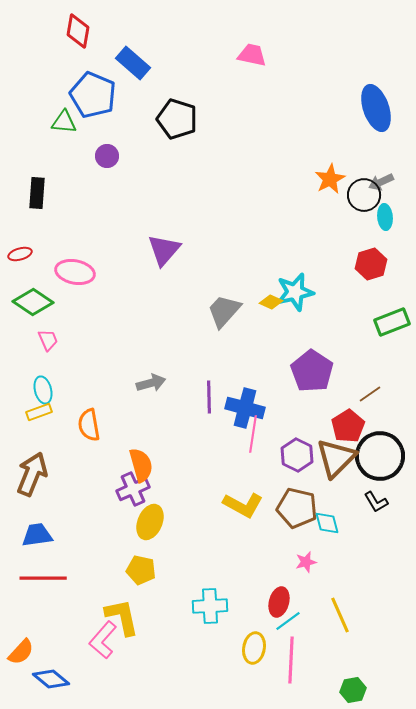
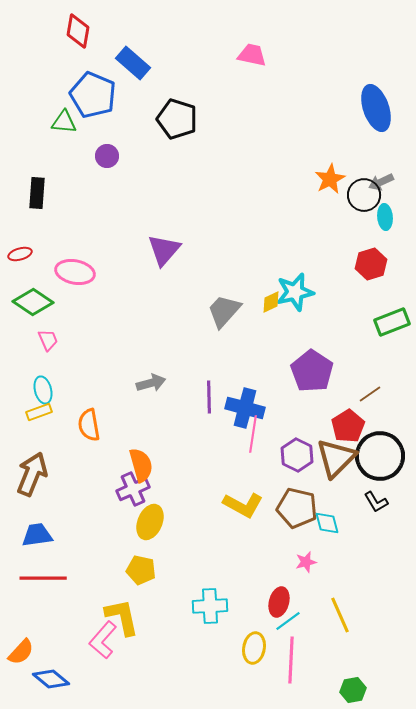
yellow diamond at (271, 302): rotated 50 degrees counterclockwise
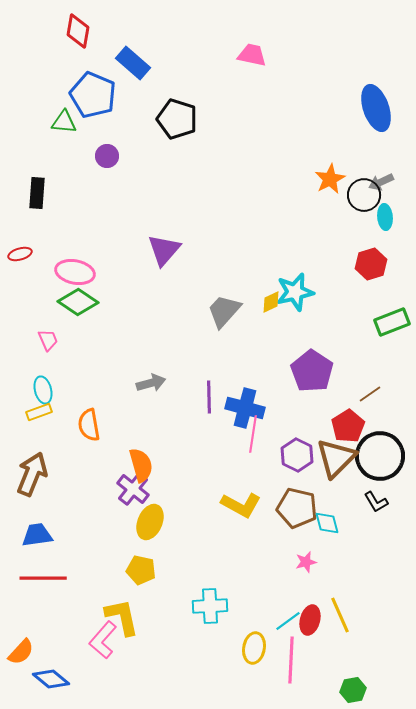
green diamond at (33, 302): moved 45 px right
purple cross at (133, 489): rotated 28 degrees counterclockwise
yellow L-shape at (243, 505): moved 2 px left
red ellipse at (279, 602): moved 31 px right, 18 px down
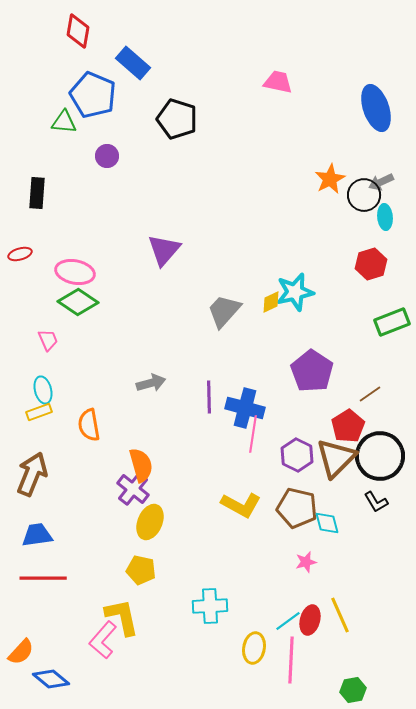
pink trapezoid at (252, 55): moved 26 px right, 27 px down
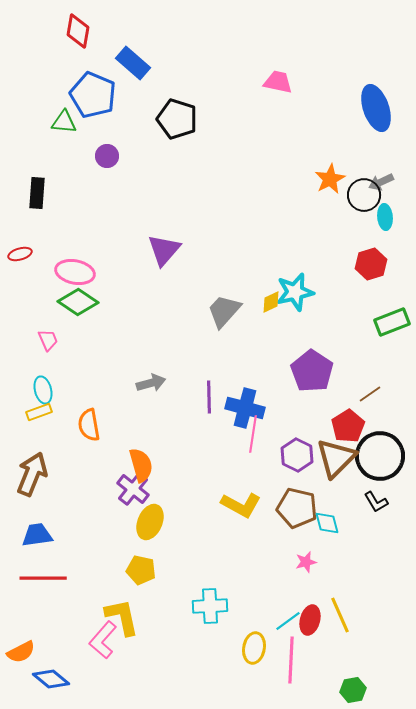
orange semicircle at (21, 652): rotated 20 degrees clockwise
